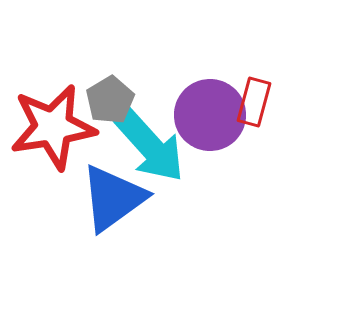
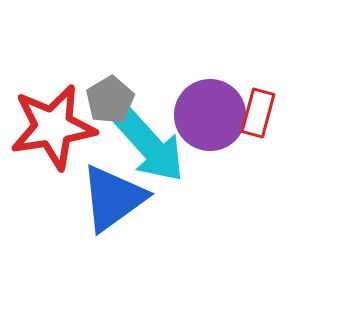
red rectangle: moved 4 px right, 11 px down
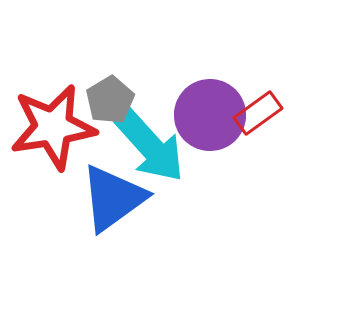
red rectangle: rotated 39 degrees clockwise
